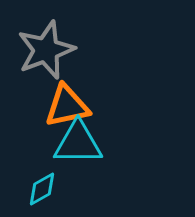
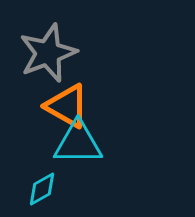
gray star: moved 2 px right, 3 px down
orange triangle: rotated 42 degrees clockwise
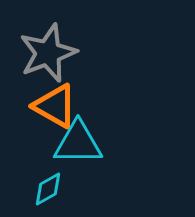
orange triangle: moved 12 px left
cyan diamond: moved 6 px right
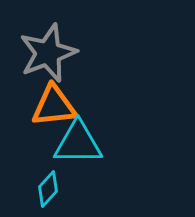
orange triangle: moved 1 px left; rotated 36 degrees counterclockwise
cyan diamond: rotated 18 degrees counterclockwise
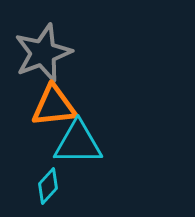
gray star: moved 5 px left
cyan diamond: moved 3 px up
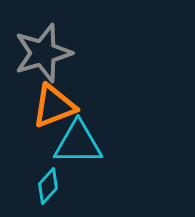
gray star: rotated 4 degrees clockwise
orange triangle: rotated 15 degrees counterclockwise
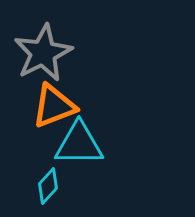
gray star: rotated 10 degrees counterclockwise
cyan triangle: moved 1 px right, 1 px down
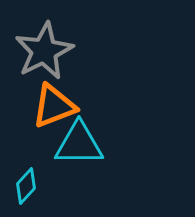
gray star: moved 1 px right, 2 px up
cyan diamond: moved 22 px left
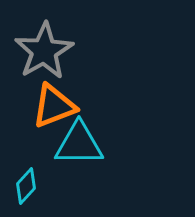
gray star: rotated 4 degrees counterclockwise
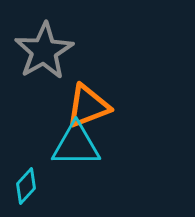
orange triangle: moved 34 px right
cyan triangle: moved 3 px left, 1 px down
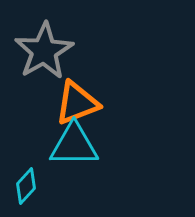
orange triangle: moved 11 px left, 3 px up
cyan triangle: moved 2 px left
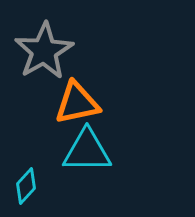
orange triangle: rotated 9 degrees clockwise
cyan triangle: moved 13 px right, 6 px down
